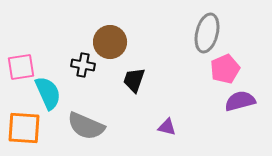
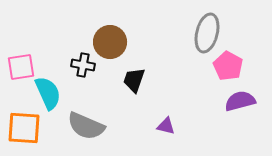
pink pentagon: moved 3 px right, 3 px up; rotated 20 degrees counterclockwise
purple triangle: moved 1 px left, 1 px up
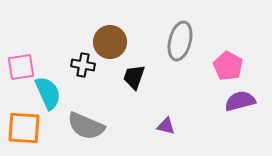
gray ellipse: moved 27 px left, 8 px down
black trapezoid: moved 3 px up
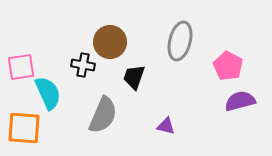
gray semicircle: moved 17 px right, 11 px up; rotated 90 degrees counterclockwise
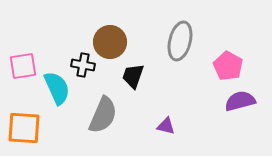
pink square: moved 2 px right, 1 px up
black trapezoid: moved 1 px left, 1 px up
cyan semicircle: moved 9 px right, 5 px up
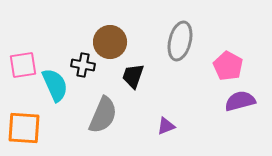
pink square: moved 1 px up
cyan semicircle: moved 2 px left, 3 px up
purple triangle: rotated 36 degrees counterclockwise
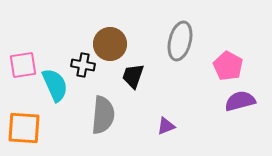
brown circle: moved 2 px down
gray semicircle: rotated 18 degrees counterclockwise
